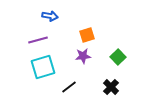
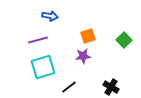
orange square: moved 1 px right, 1 px down
green square: moved 6 px right, 17 px up
black cross: rotated 14 degrees counterclockwise
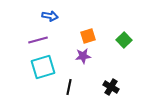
black line: rotated 42 degrees counterclockwise
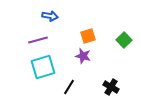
purple star: rotated 21 degrees clockwise
black line: rotated 21 degrees clockwise
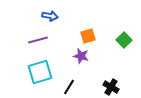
purple star: moved 2 px left
cyan square: moved 3 px left, 5 px down
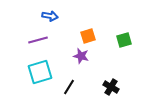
green square: rotated 28 degrees clockwise
